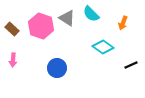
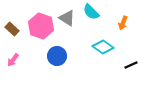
cyan semicircle: moved 2 px up
pink arrow: rotated 32 degrees clockwise
blue circle: moved 12 px up
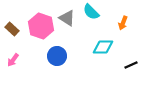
cyan diamond: rotated 35 degrees counterclockwise
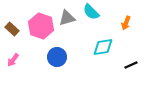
gray triangle: rotated 48 degrees counterclockwise
orange arrow: moved 3 px right
cyan diamond: rotated 10 degrees counterclockwise
blue circle: moved 1 px down
